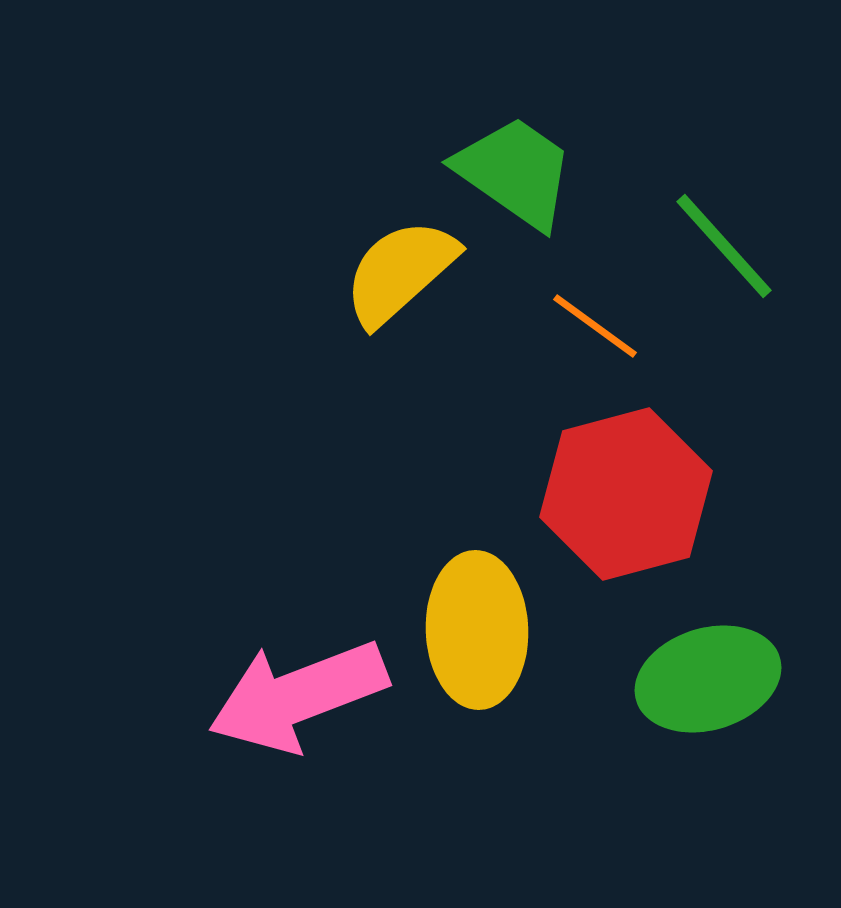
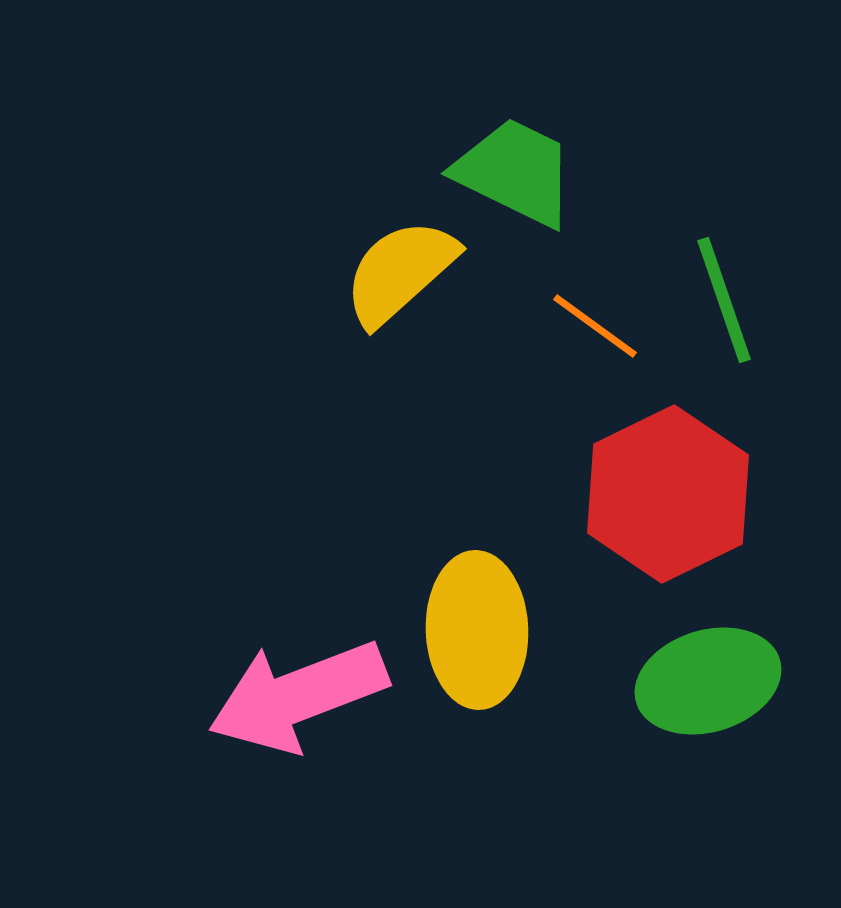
green trapezoid: rotated 9 degrees counterclockwise
green line: moved 54 px down; rotated 23 degrees clockwise
red hexagon: moved 42 px right; rotated 11 degrees counterclockwise
green ellipse: moved 2 px down
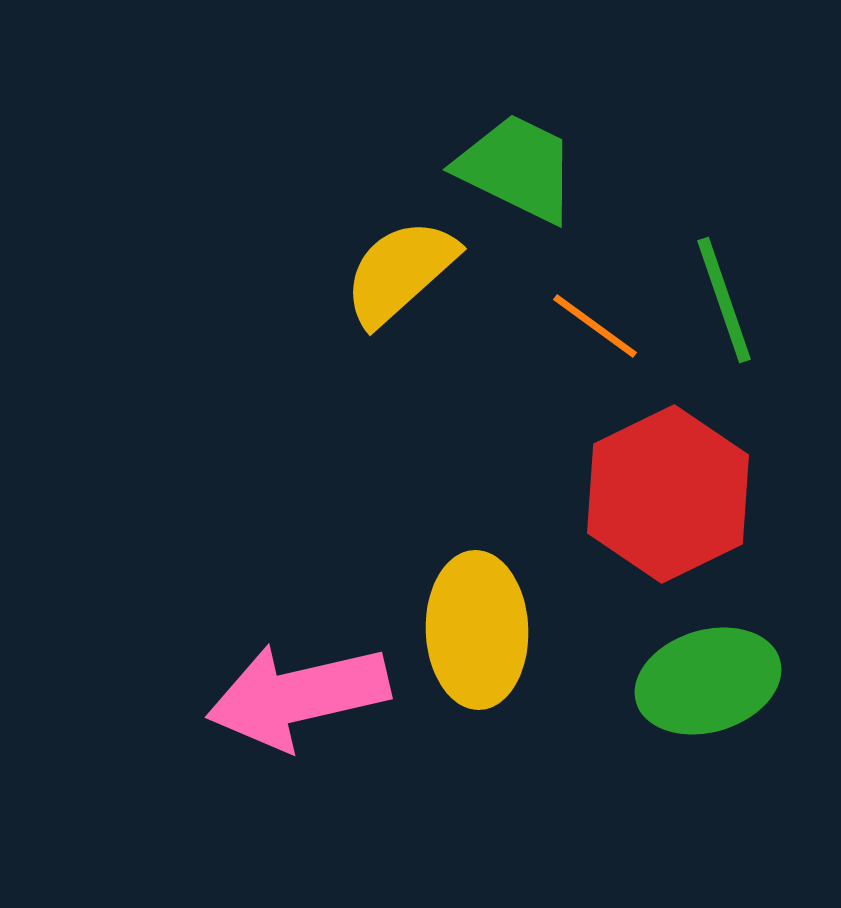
green trapezoid: moved 2 px right, 4 px up
pink arrow: rotated 8 degrees clockwise
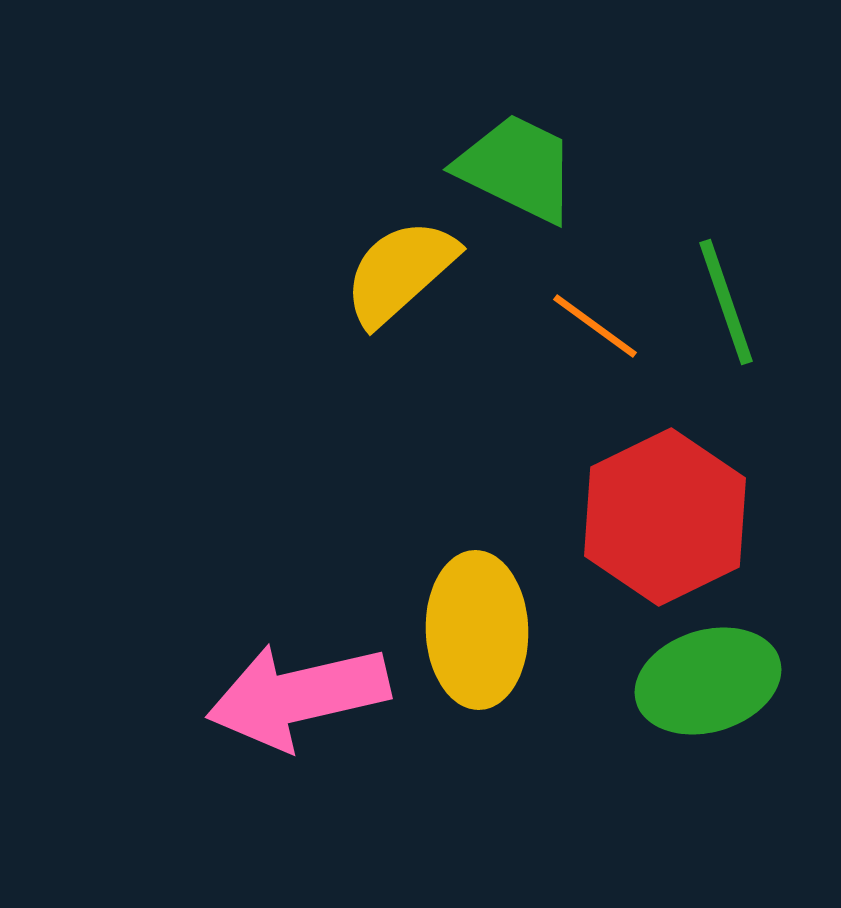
green line: moved 2 px right, 2 px down
red hexagon: moved 3 px left, 23 px down
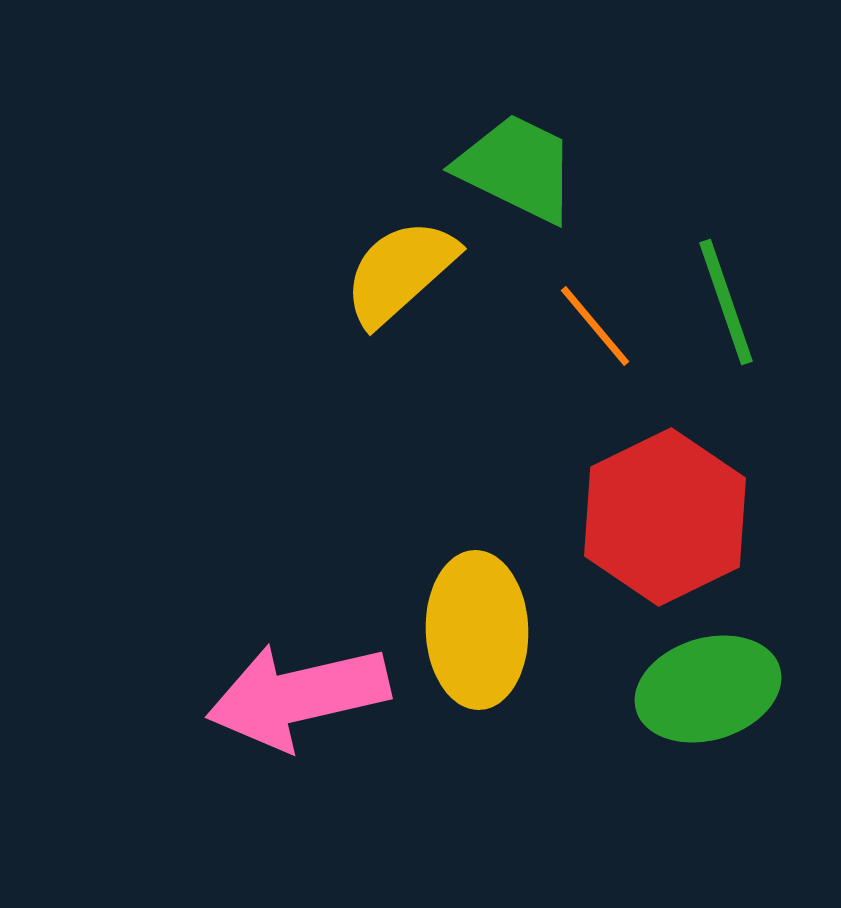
orange line: rotated 14 degrees clockwise
green ellipse: moved 8 px down
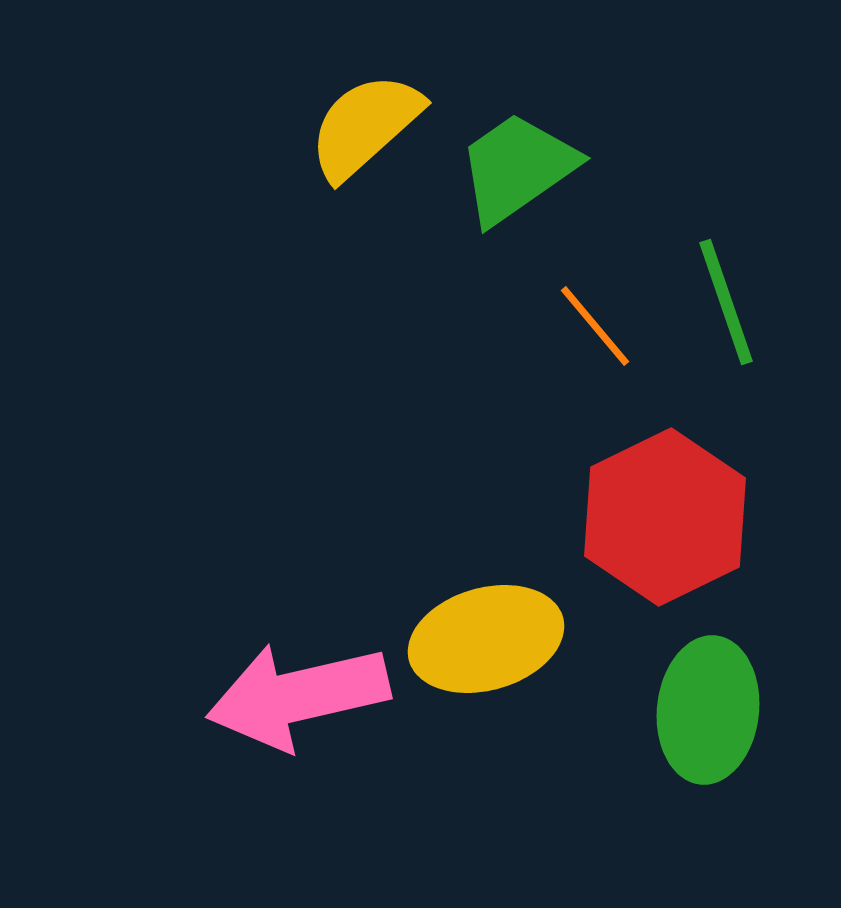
green trapezoid: rotated 61 degrees counterclockwise
yellow semicircle: moved 35 px left, 146 px up
yellow ellipse: moved 9 px right, 9 px down; rotated 76 degrees clockwise
green ellipse: moved 21 px down; rotated 67 degrees counterclockwise
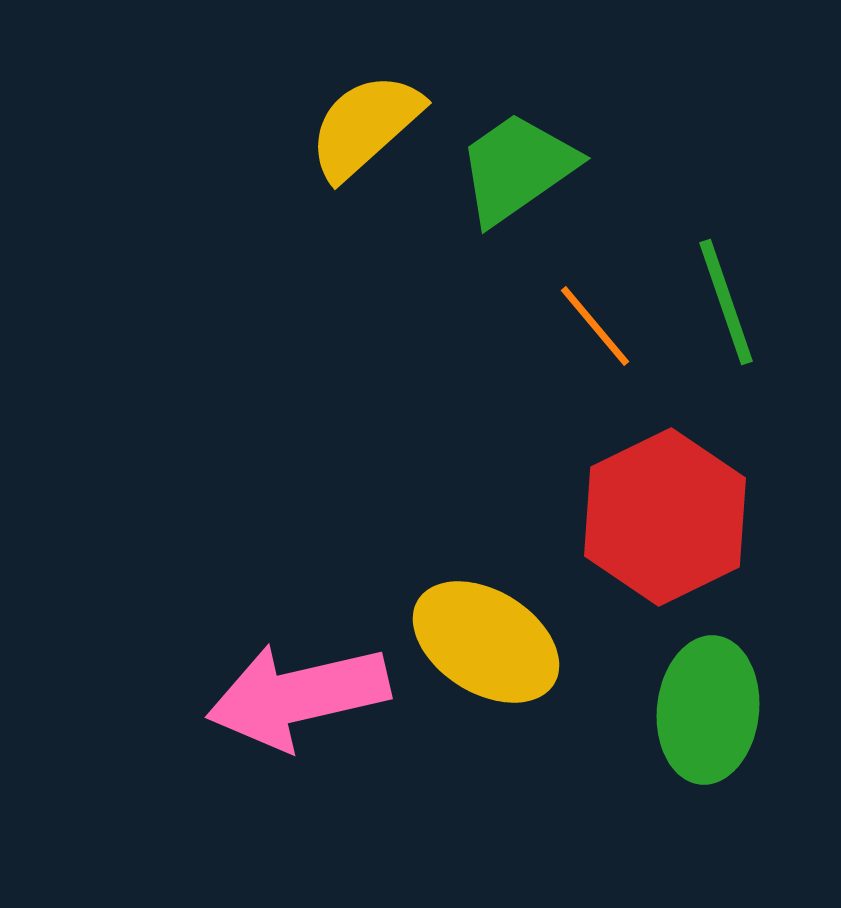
yellow ellipse: moved 3 px down; rotated 48 degrees clockwise
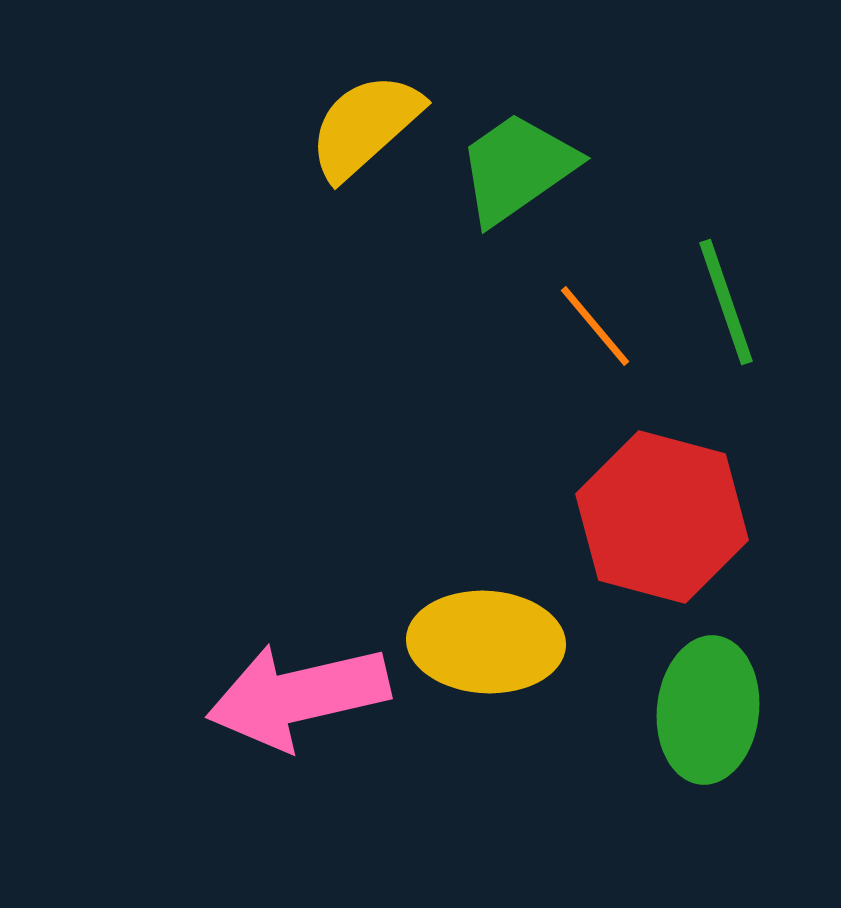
red hexagon: moved 3 px left; rotated 19 degrees counterclockwise
yellow ellipse: rotated 29 degrees counterclockwise
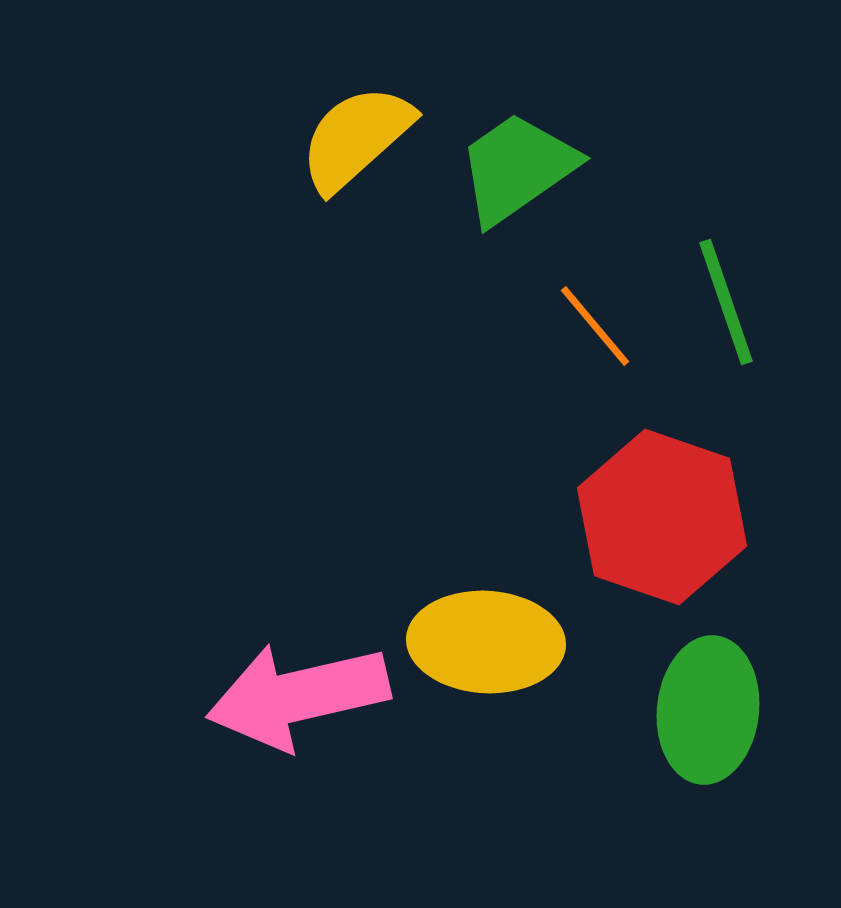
yellow semicircle: moved 9 px left, 12 px down
red hexagon: rotated 4 degrees clockwise
